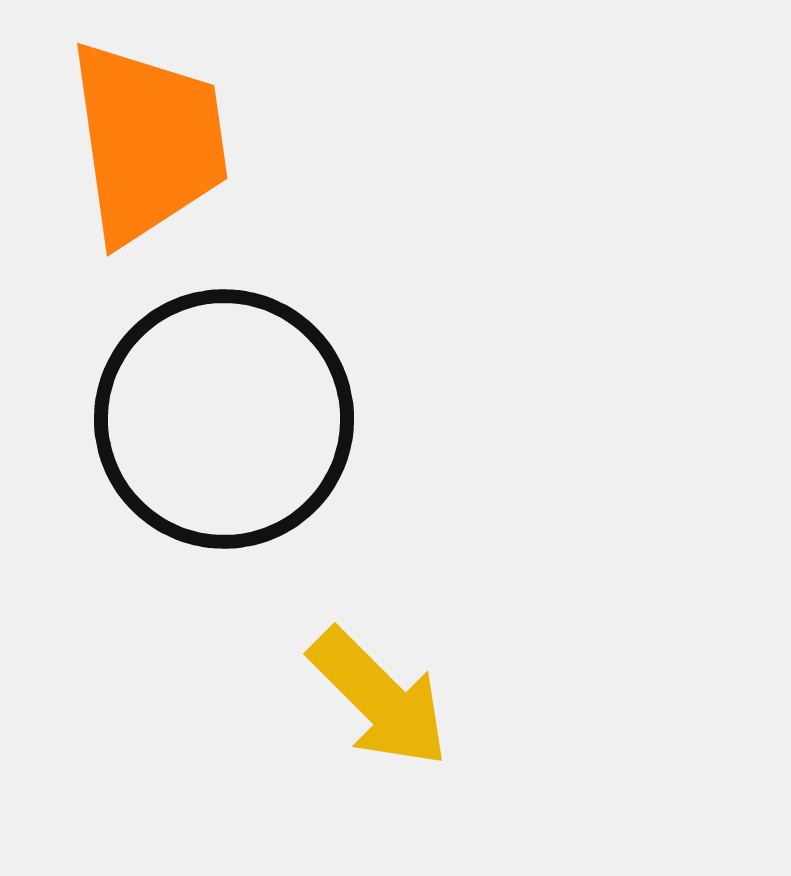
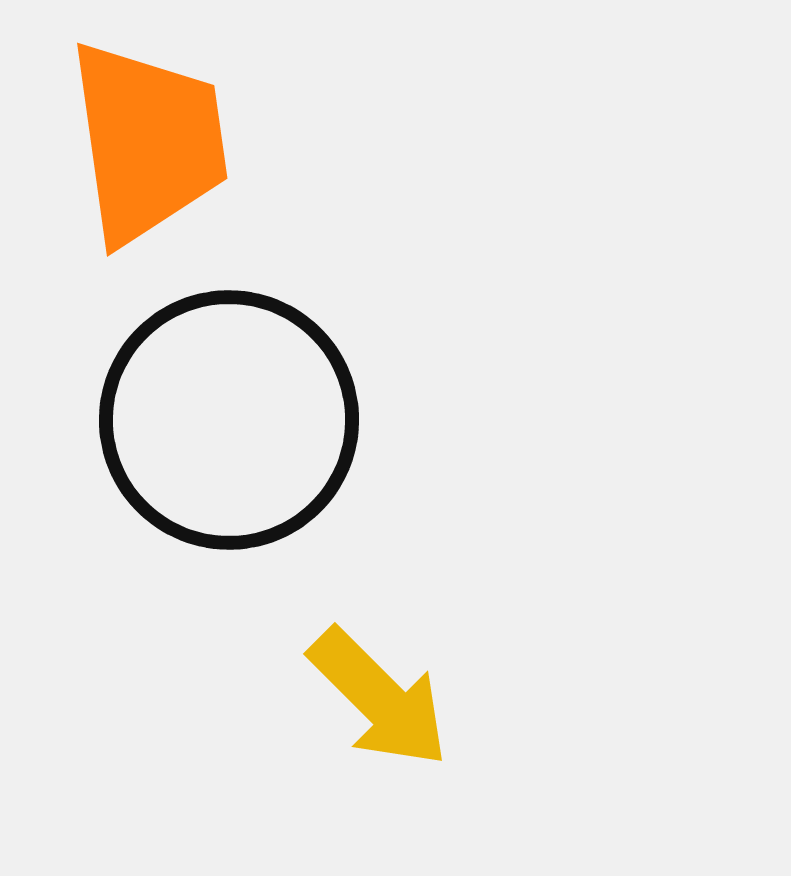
black circle: moved 5 px right, 1 px down
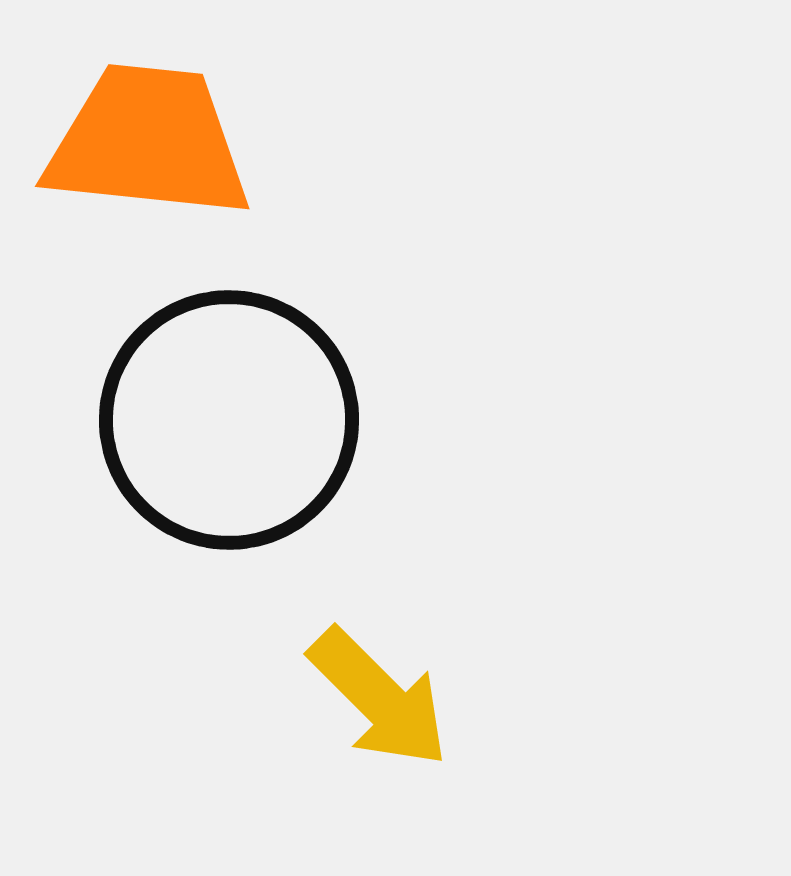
orange trapezoid: rotated 76 degrees counterclockwise
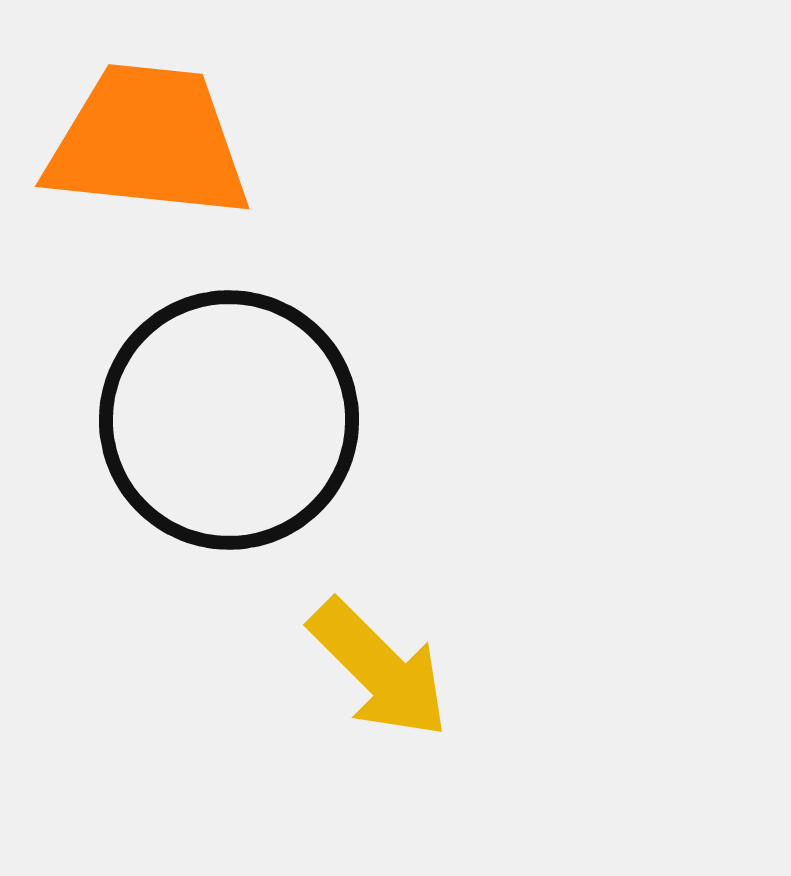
yellow arrow: moved 29 px up
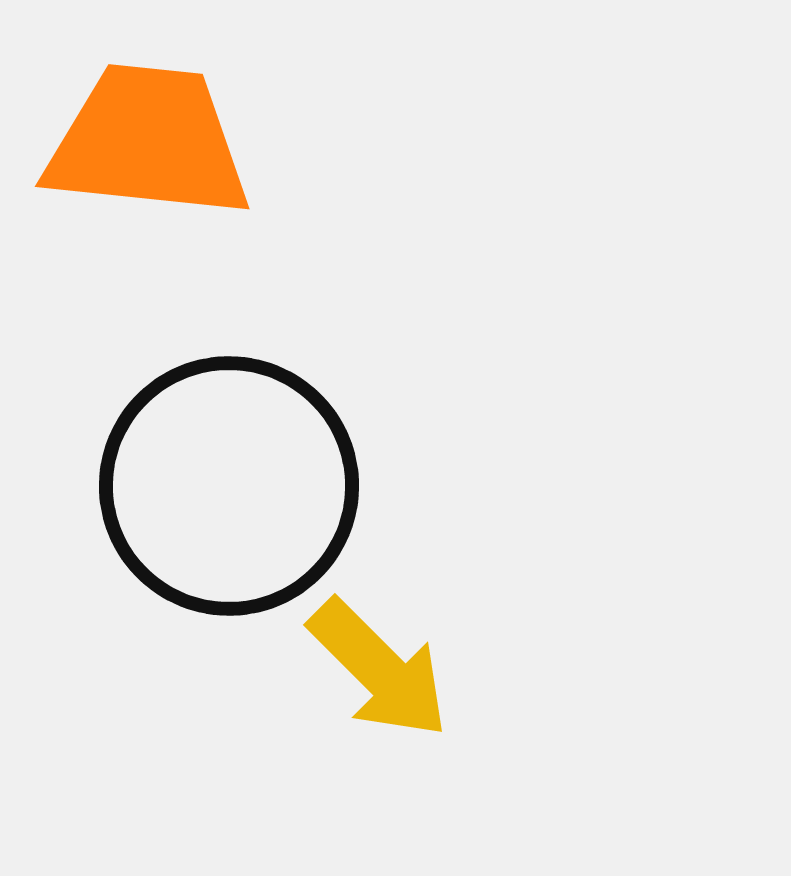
black circle: moved 66 px down
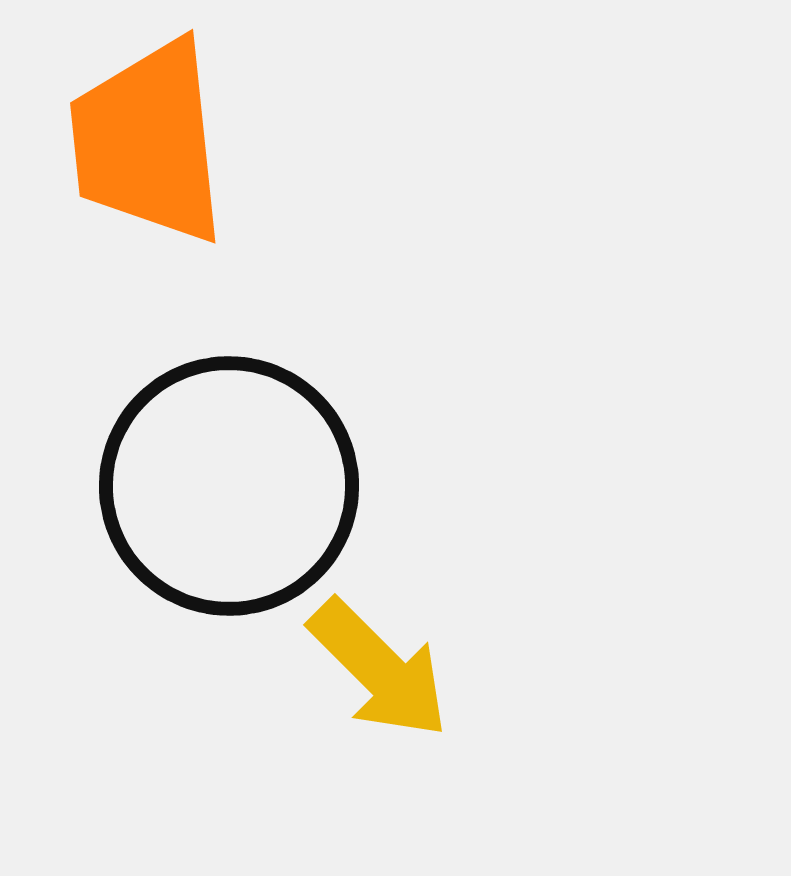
orange trapezoid: rotated 102 degrees counterclockwise
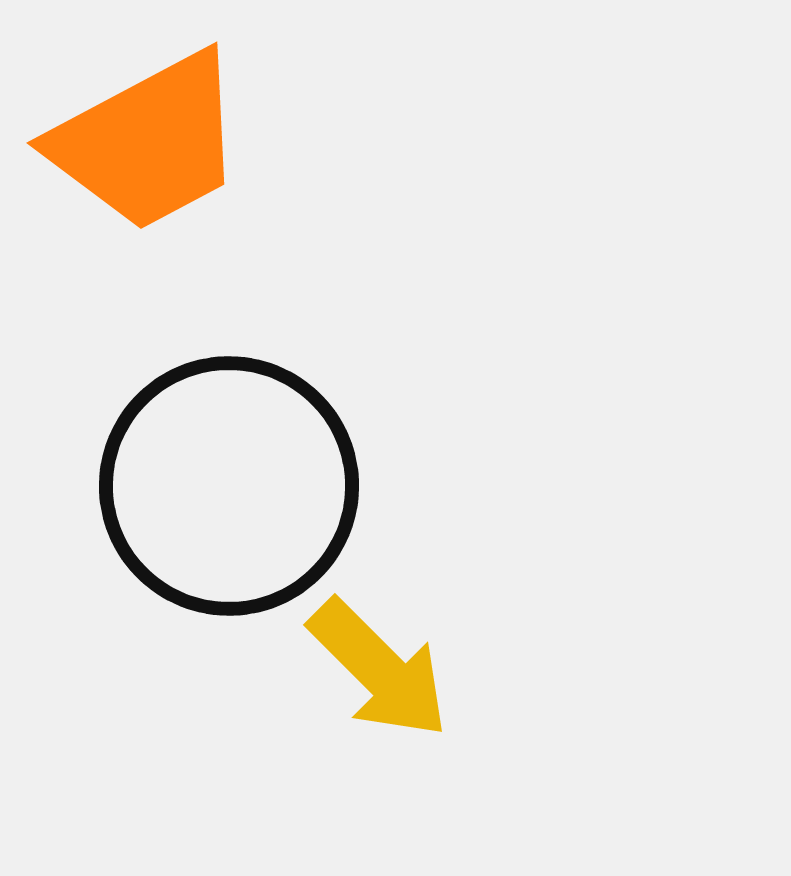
orange trapezoid: rotated 112 degrees counterclockwise
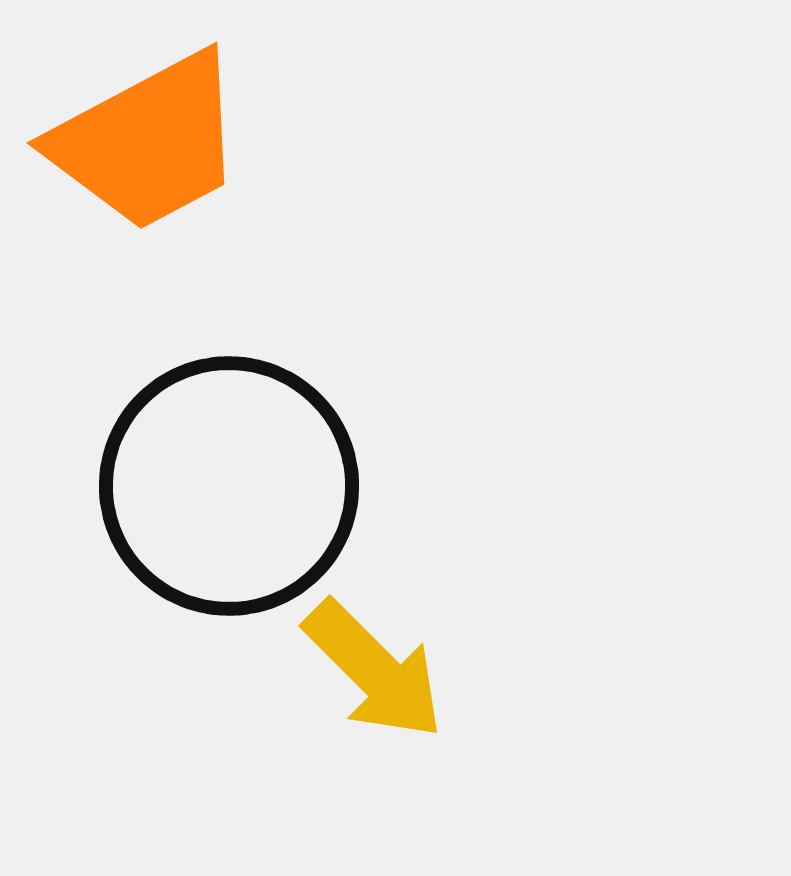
yellow arrow: moved 5 px left, 1 px down
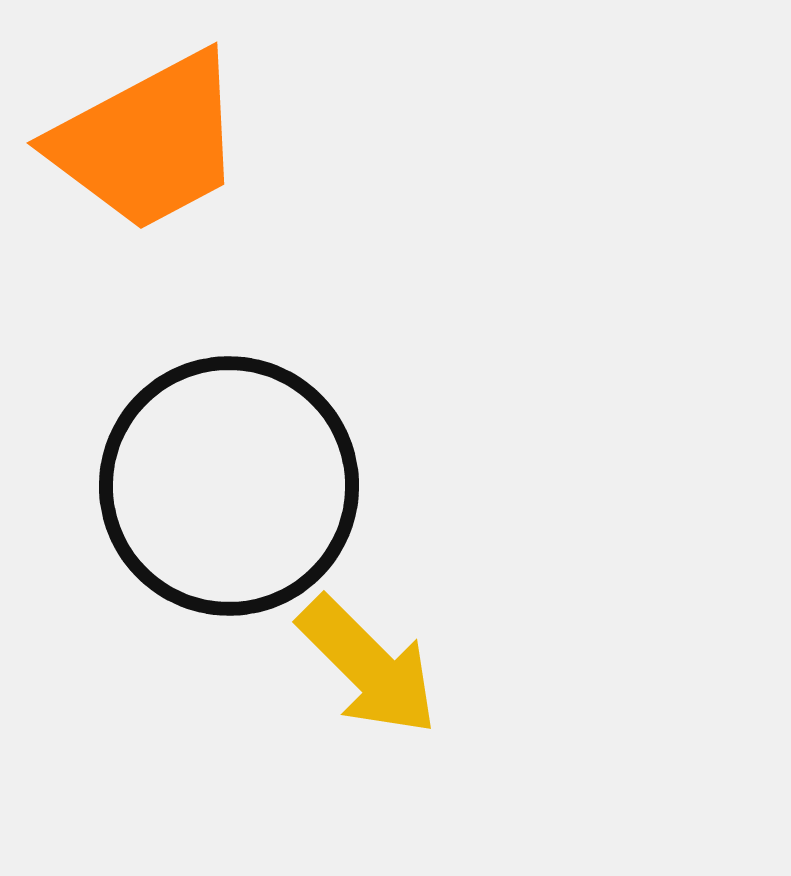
yellow arrow: moved 6 px left, 4 px up
